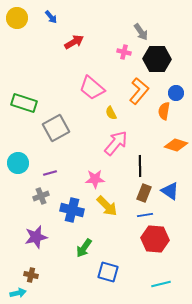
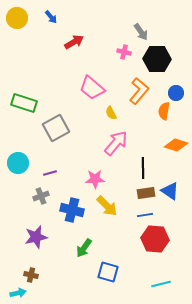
black line: moved 3 px right, 2 px down
brown rectangle: moved 2 px right; rotated 60 degrees clockwise
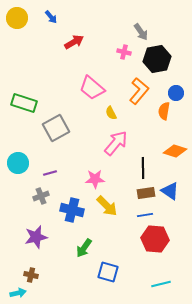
black hexagon: rotated 12 degrees counterclockwise
orange diamond: moved 1 px left, 6 px down
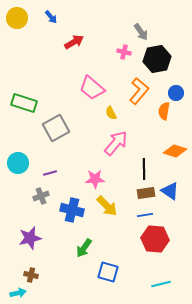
black line: moved 1 px right, 1 px down
purple star: moved 6 px left, 1 px down
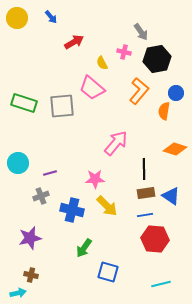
yellow semicircle: moved 9 px left, 50 px up
gray square: moved 6 px right, 22 px up; rotated 24 degrees clockwise
orange diamond: moved 2 px up
blue triangle: moved 1 px right, 5 px down
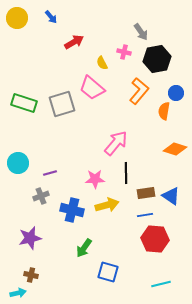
gray square: moved 2 px up; rotated 12 degrees counterclockwise
black line: moved 18 px left, 4 px down
yellow arrow: moved 1 px up; rotated 60 degrees counterclockwise
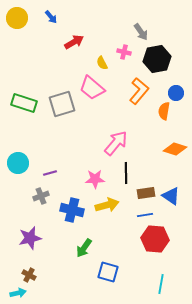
brown cross: moved 2 px left; rotated 16 degrees clockwise
cyan line: rotated 66 degrees counterclockwise
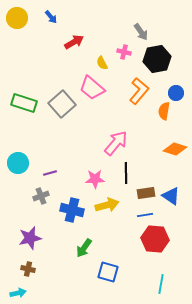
gray square: rotated 24 degrees counterclockwise
brown cross: moved 1 px left, 6 px up; rotated 16 degrees counterclockwise
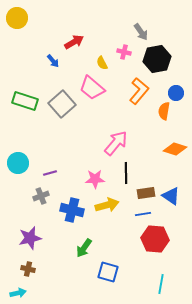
blue arrow: moved 2 px right, 44 px down
green rectangle: moved 1 px right, 2 px up
blue line: moved 2 px left, 1 px up
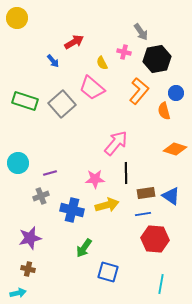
orange semicircle: rotated 24 degrees counterclockwise
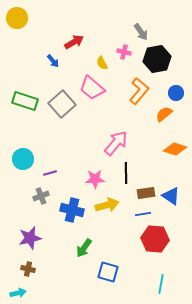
orange semicircle: moved 3 px down; rotated 66 degrees clockwise
cyan circle: moved 5 px right, 4 px up
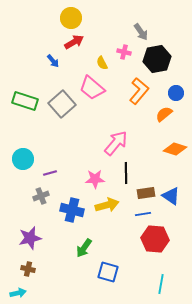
yellow circle: moved 54 px right
